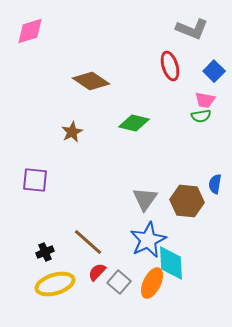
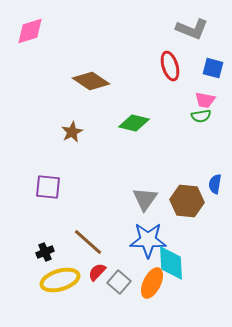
blue square: moved 1 px left, 3 px up; rotated 30 degrees counterclockwise
purple square: moved 13 px right, 7 px down
blue star: rotated 27 degrees clockwise
yellow ellipse: moved 5 px right, 4 px up
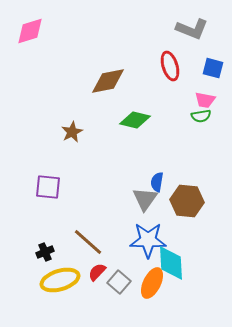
brown diamond: moved 17 px right; rotated 45 degrees counterclockwise
green diamond: moved 1 px right, 3 px up
blue semicircle: moved 58 px left, 2 px up
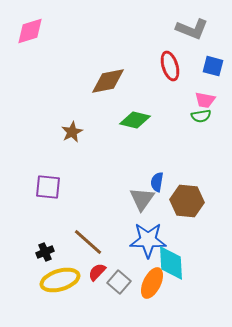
blue square: moved 2 px up
gray triangle: moved 3 px left
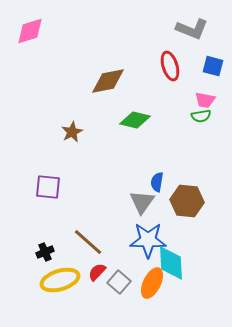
gray triangle: moved 3 px down
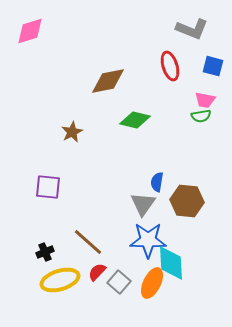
gray triangle: moved 1 px right, 2 px down
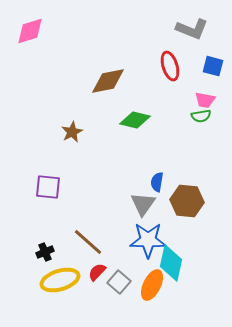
cyan diamond: rotated 15 degrees clockwise
orange ellipse: moved 2 px down
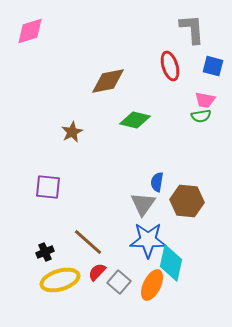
gray L-shape: rotated 116 degrees counterclockwise
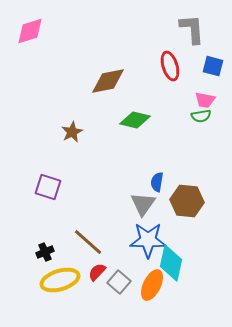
purple square: rotated 12 degrees clockwise
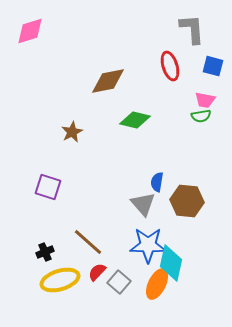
gray triangle: rotated 16 degrees counterclockwise
blue star: moved 5 px down
orange ellipse: moved 5 px right, 1 px up
